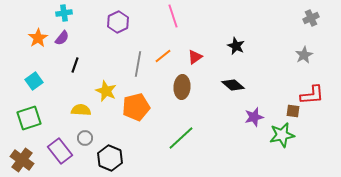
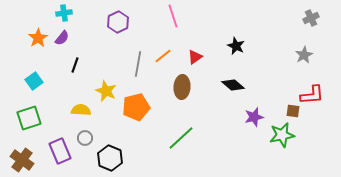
purple rectangle: rotated 15 degrees clockwise
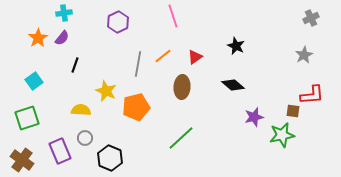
green square: moved 2 px left
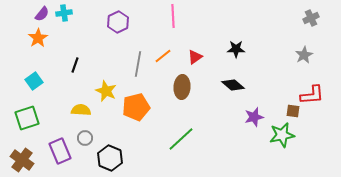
pink line: rotated 15 degrees clockwise
purple semicircle: moved 20 px left, 24 px up
black star: moved 3 px down; rotated 24 degrees counterclockwise
green line: moved 1 px down
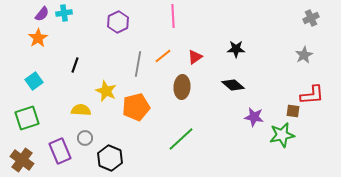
purple star: rotated 24 degrees clockwise
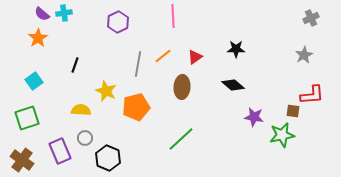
purple semicircle: rotated 91 degrees clockwise
black hexagon: moved 2 px left
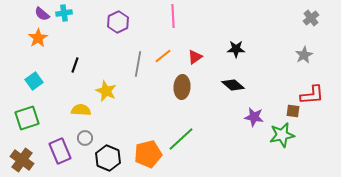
gray cross: rotated 14 degrees counterclockwise
orange pentagon: moved 12 px right, 47 px down
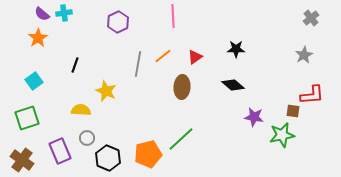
gray circle: moved 2 px right
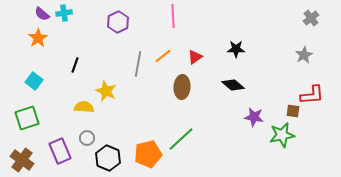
cyan square: rotated 18 degrees counterclockwise
yellow semicircle: moved 3 px right, 3 px up
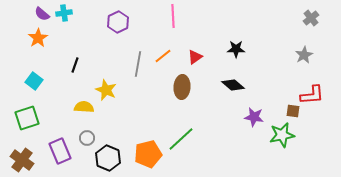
yellow star: moved 1 px up
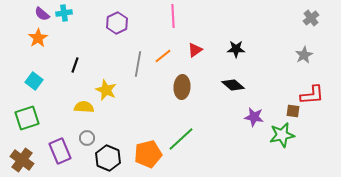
purple hexagon: moved 1 px left, 1 px down
red triangle: moved 7 px up
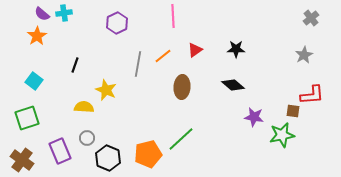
orange star: moved 1 px left, 2 px up
